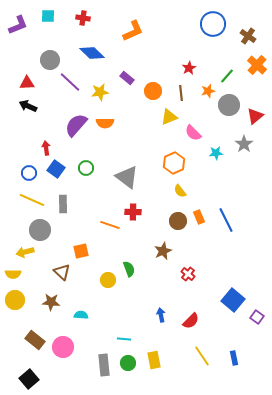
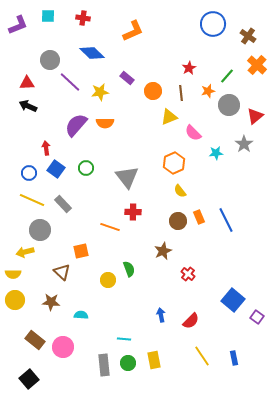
gray triangle at (127, 177): rotated 15 degrees clockwise
gray rectangle at (63, 204): rotated 42 degrees counterclockwise
orange line at (110, 225): moved 2 px down
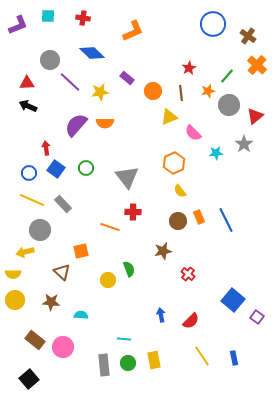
brown star at (163, 251): rotated 12 degrees clockwise
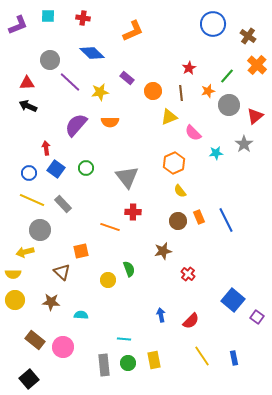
orange semicircle at (105, 123): moved 5 px right, 1 px up
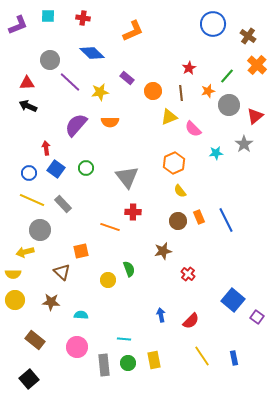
pink semicircle at (193, 133): moved 4 px up
pink circle at (63, 347): moved 14 px right
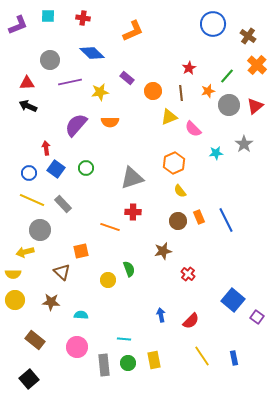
purple line at (70, 82): rotated 55 degrees counterclockwise
red triangle at (255, 116): moved 10 px up
gray triangle at (127, 177): moved 5 px right, 1 px down; rotated 50 degrees clockwise
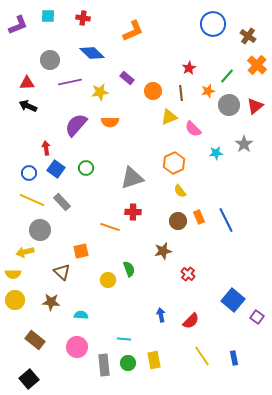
gray rectangle at (63, 204): moved 1 px left, 2 px up
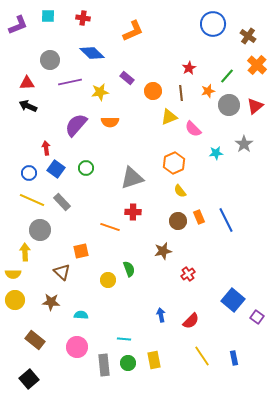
yellow arrow at (25, 252): rotated 102 degrees clockwise
red cross at (188, 274): rotated 16 degrees clockwise
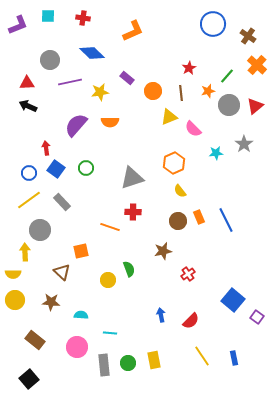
yellow line at (32, 200): moved 3 px left; rotated 60 degrees counterclockwise
cyan line at (124, 339): moved 14 px left, 6 px up
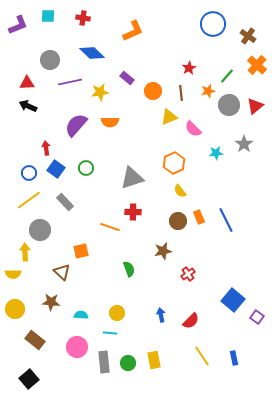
gray rectangle at (62, 202): moved 3 px right
yellow circle at (108, 280): moved 9 px right, 33 px down
yellow circle at (15, 300): moved 9 px down
gray rectangle at (104, 365): moved 3 px up
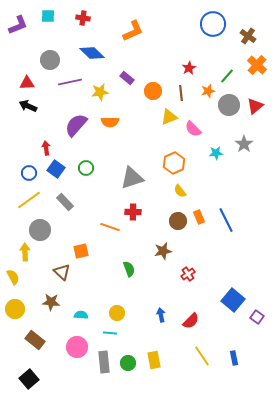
yellow semicircle at (13, 274): moved 3 px down; rotated 119 degrees counterclockwise
